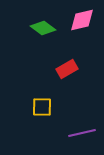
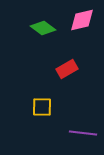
purple line: moved 1 px right; rotated 20 degrees clockwise
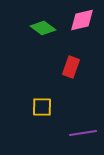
red rectangle: moved 4 px right, 2 px up; rotated 40 degrees counterclockwise
purple line: rotated 16 degrees counterclockwise
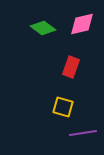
pink diamond: moved 4 px down
yellow square: moved 21 px right; rotated 15 degrees clockwise
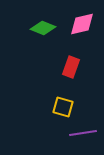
green diamond: rotated 15 degrees counterclockwise
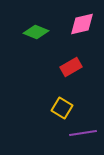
green diamond: moved 7 px left, 4 px down
red rectangle: rotated 40 degrees clockwise
yellow square: moved 1 px left, 1 px down; rotated 15 degrees clockwise
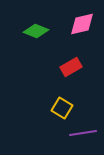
green diamond: moved 1 px up
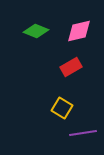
pink diamond: moved 3 px left, 7 px down
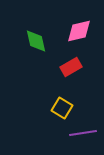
green diamond: moved 10 px down; rotated 55 degrees clockwise
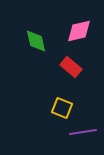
red rectangle: rotated 70 degrees clockwise
yellow square: rotated 10 degrees counterclockwise
purple line: moved 1 px up
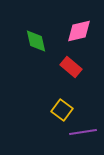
yellow square: moved 2 px down; rotated 15 degrees clockwise
